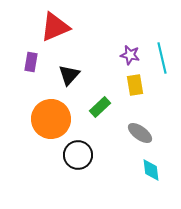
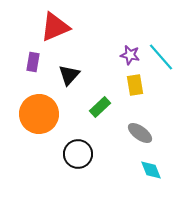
cyan line: moved 1 px left, 1 px up; rotated 28 degrees counterclockwise
purple rectangle: moved 2 px right
orange circle: moved 12 px left, 5 px up
black circle: moved 1 px up
cyan diamond: rotated 15 degrees counterclockwise
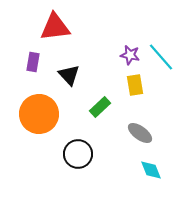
red triangle: rotated 16 degrees clockwise
black triangle: rotated 25 degrees counterclockwise
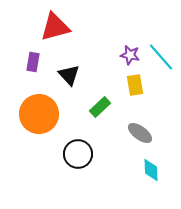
red triangle: rotated 8 degrees counterclockwise
cyan diamond: rotated 20 degrees clockwise
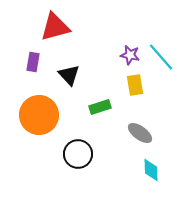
green rectangle: rotated 25 degrees clockwise
orange circle: moved 1 px down
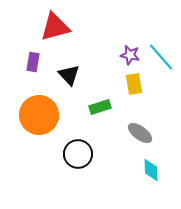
yellow rectangle: moved 1 px left, 1 px up
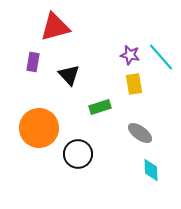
orange circle: moved 13 px down
